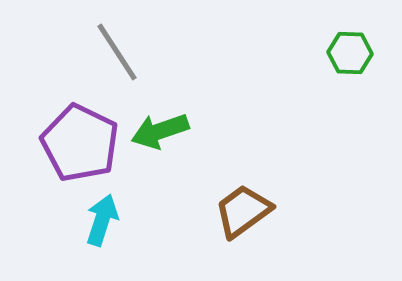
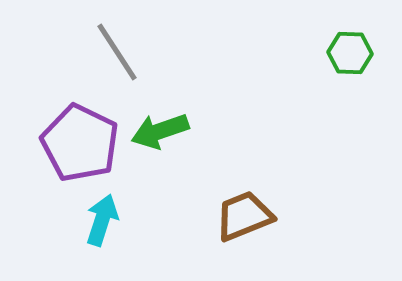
brown trapezoid: moved 1 px right, 5 px down; rotated 14 degrees clockwise
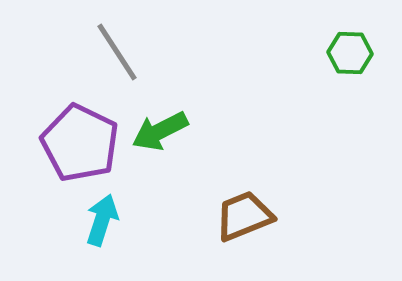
green arrow: rotated 8 degrees counterclockwise
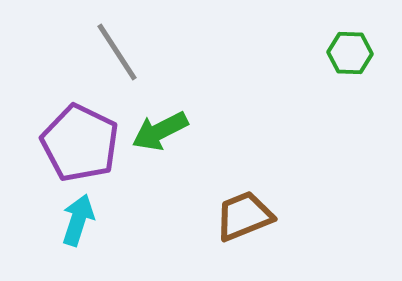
cyan arrow: moved 24 px left
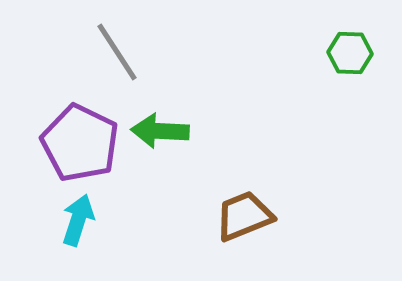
green arrow: rotated 30 degrees clockwise
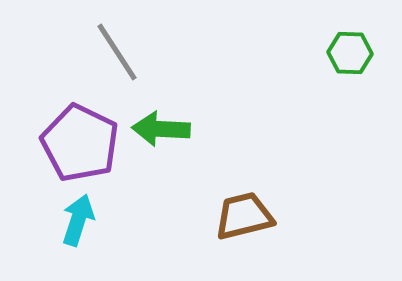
green arrow: moved 1 px right, 2 px up
brown trapezoid: rotated 8 degrees clockwise
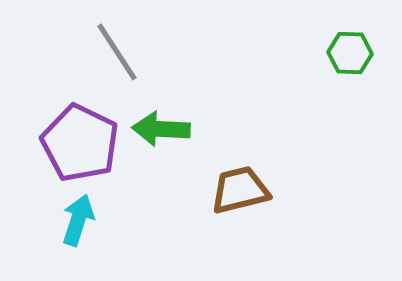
brown trapezoid: moved 4 px left, 26 px up
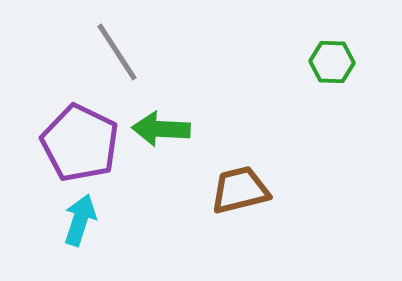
green hexagon: moved 18 px left, 9 px down
cyan arrow: moved 2 px right
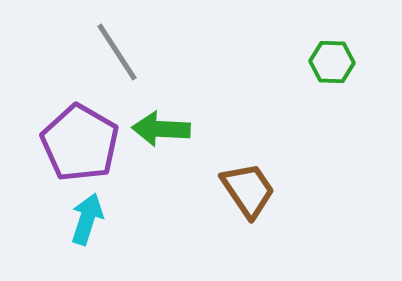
purple pentagon: rotated 4 degrees clockwise
brown trapezoid: moved 8 px right; rotated 70 degrees clockwise
cyan arrow: moved 7 px right, 1 px up
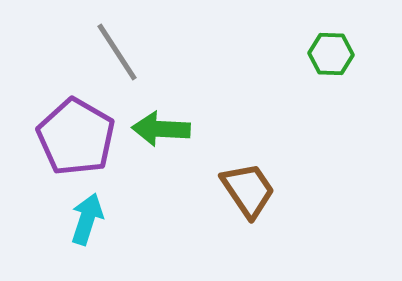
green hexagon: moved 1 px left, 8 px up
purple pentagon: moved 4 px left, 6 px up
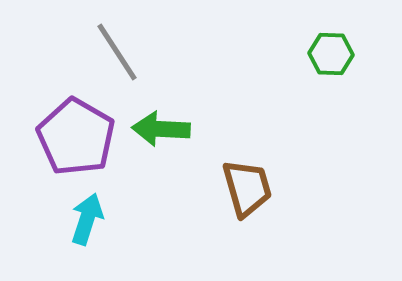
brown trapezoid: moved 1 px left, 2 px up; rotated 18 degrees clockwise
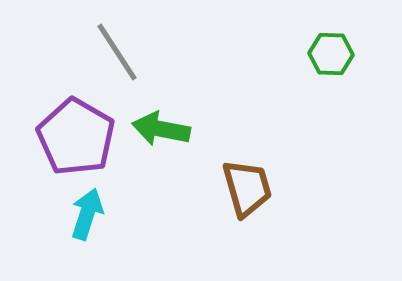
green arrow: rotated 8 degrees clockwise
cyan arrow: moved 5 px up
